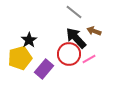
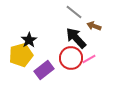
brown arrow: moved 5 px up
red circle: moved 2 px right, 4 px down
yellow pentagon: moved 1 px right, 3 px up
purple rectangle: moved 1 px down; rotated 12 degrees clockwise
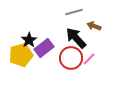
gray line: rotated 54 degrees counterclockwise
pink line: rotated 16 degrees counterclockwise
purple rectangle: moved 22 px up
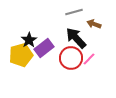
brown arrow: moved 2 px up
